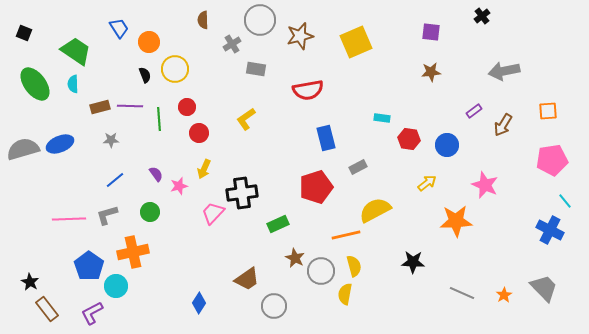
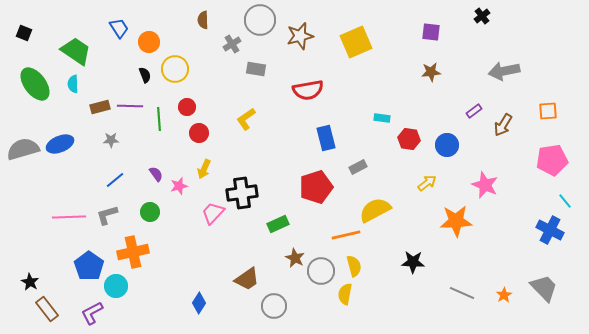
pink line at (69, 219): moved 2 px up
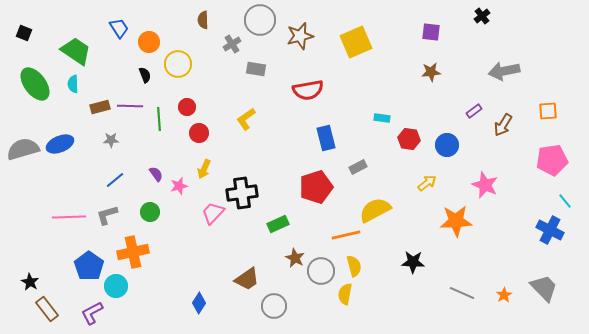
yellow circle at (175, 69): moved 3 px right, 5 px up
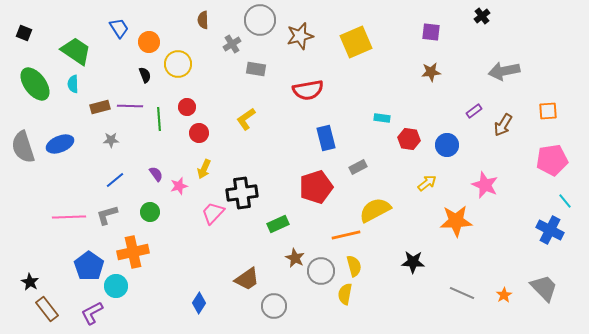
gray semicircle at (23, 149): moved 2 px up; rotated 92 degrees counterclockwise
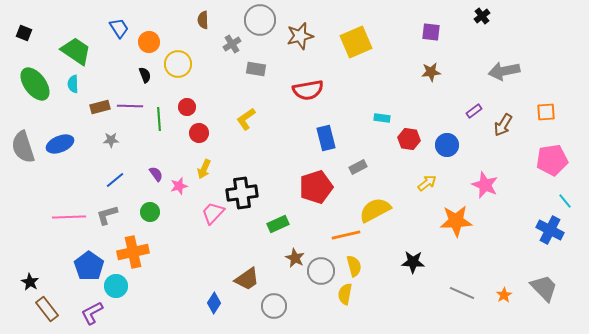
orange square at (548, 111): moved 2 px left, 1 px down
blue diamond at (199, 303): moved 15 px right
